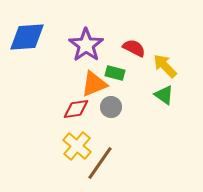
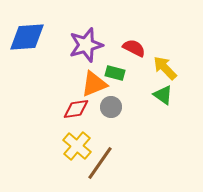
purple star: rotated 20 degrees clockwise
yellow arrow: moved 2 px down
green triangle: moved 1 px left
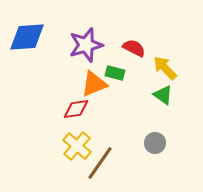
gray circle: moved 44 px right, 36 px down
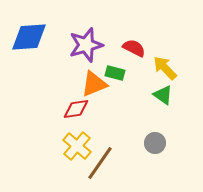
blue diamond: moved 2 px right
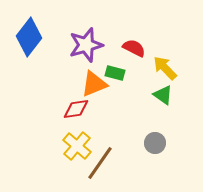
blue diamond: rotated 48 degrees counterclockwise
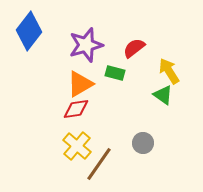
blue diamond: moved 6 px up
red semicircle: rotated 65 degrees counterclockwise
yellow arrow: moved 4 px right, 3 px down; rotated 12 degrees clockwise
orange triangle: moved 14 px left; rotated 8 degrees counterclockwise
gray circle: moved 12 px left
brown line: moved 1 px left, 1 px down
